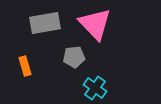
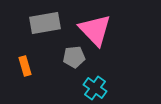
pink triangle: moved 6 px down
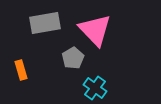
gray pentagon: moved 1 px left, 1 px down; rotated 25 degrees counterclockwise
orange rectangle: moved 4 px left, 4 px down
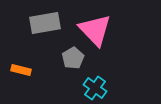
orange rectangle: rotated 60 degrees counterclockwise
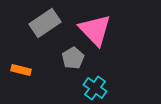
gray rectangle: rotated 24 degrees counterclockwise
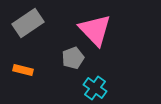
gray rectangle: moved 17 px left
gray pentagon: rotated 10 degrees clockwise
orange rectangle: moved 2 px right
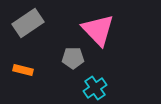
pink triangle: moved 3 px right
gray pentagon: rotated 20 degrees clockwise
cyan cross: rotated 20 degrees clockwise
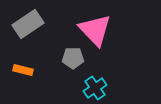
gray rectangle: moved 1 px down
pink triangle: moved 3 px left
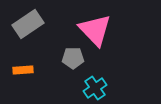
orange rectangle: rotated 18 degrees counterclockwise
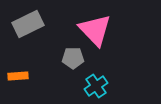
gray rectangle: rotated 8 degrees clockwise
orange rectangle: moved 5 px left, 6 px down
cyan cross: moved 1 px right, 2 px up
